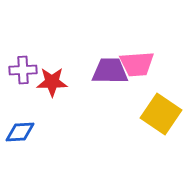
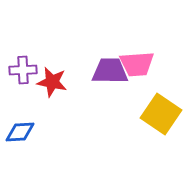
red star: rotated 12 degrees clockwise
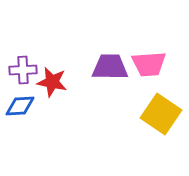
pink trapezoid: moved 12 px right
purple trapezoid: moved 4 px up
blue diamond: moved 26 px up
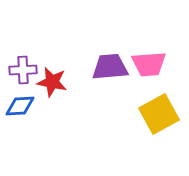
purple trapezoid: rotated 6 degrees counterclockwise
yellow square: moved 2 px left; rotated 27 degrees clockwise
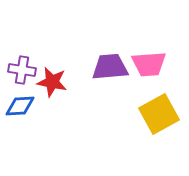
purple cross: moved 1 px left; rotated 12 degrees clockwise
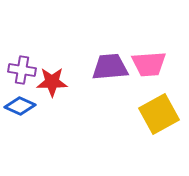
red star: rotated 12 degrees counterclockwise
blue diamond: rotated 28 degrees clockwise
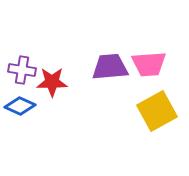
yellow square: moved 2 px left, 3 px up
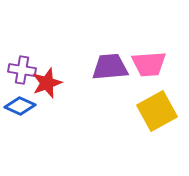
red star: moved 5 px left, 1 px down; rotated 20 degrees counterclockwise
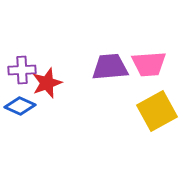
purple cross: rotated 12 degrees counterclockwise
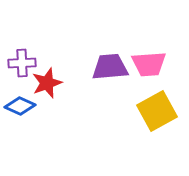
purple cross: moved 7 px up
